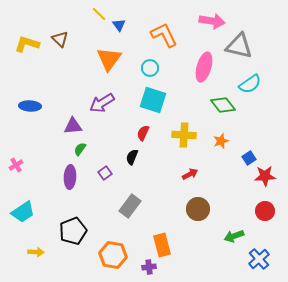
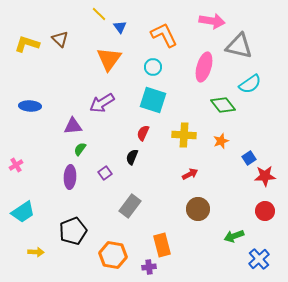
blue triangle: moved 1 px right, 2 px down
cyan circle: moved 3 px right, 1 px up
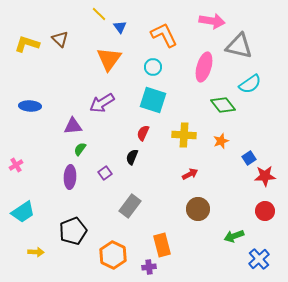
orange hexagon: rotated 16 degrees clockwise
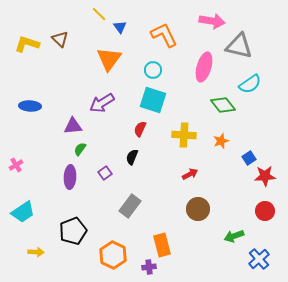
cyan circle: moved 3 px down
red semicircle: moved 3 px left, 4 px up
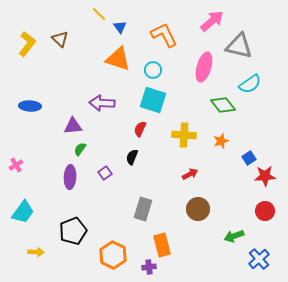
pink arrow: rotated 50 degrees counterclockwise
yellow L-shape: rotated 110 degrees clockwise
orange triangle: moved 9 px right; rotated 48 degrees counterclockwise
purple arrow: rotated 35 degrees clockwise
gray rectangle: moved 13 px right, 3 px down; rotated 20 degrees counterclockwise
cyan trapezoid: rotated 20 degrees counterclockwise
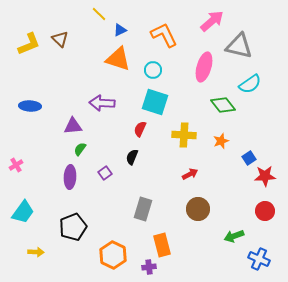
blue triangle: moved 3 px down; rotated 40 degrees clockwise
yellow L-shape: moved 2 px right; rotated 30 degrees clockwise
cyan square: moved 2 px right, 2 px down
black pentagon: moved 4 px up
blue cross: rotated 25 degrees counterclockwise
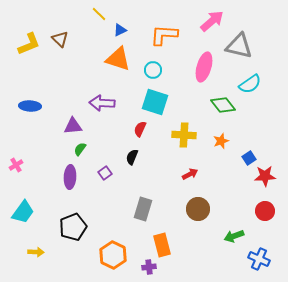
orange L-shape: rotated 60 degrees counterclockwise
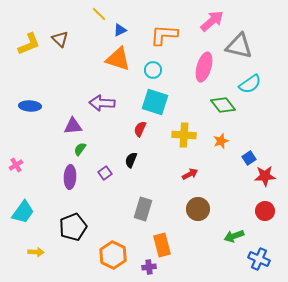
black semicircle: moved 1 px left, 3 px down
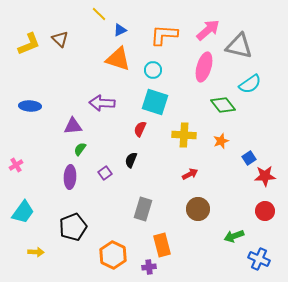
pink arrow: moved 4 px left, 9 px down
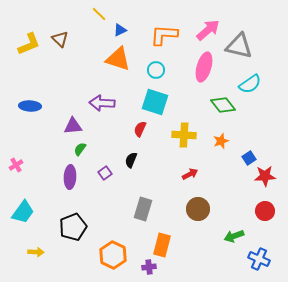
cyan circle: moved 3 px right
orange rectangle: rotated 30 degrees clockwise
